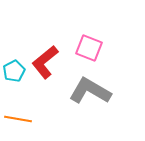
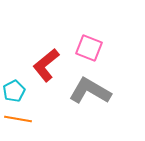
red L-shape: moved 1 px right, 3 px down
cyan pentagon: moved 20 px down
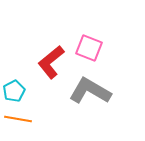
red L-shape: moved 5 px right, 3 px up
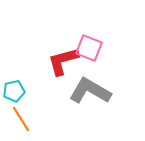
red L-shape: moved 12 px right, 1 px up; rotated 24 degrees clockwise
cyan pentagon: rotated 15 degrees clockwise
orange line: moved 3 px right; rotated 48 degrees clockwise
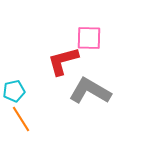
pink square: moved 10 px up; rotated 20 degrees counterclockwise
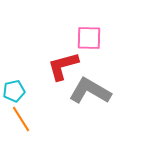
red L-shape: moved 5 px down
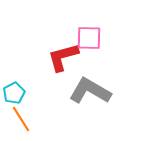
red L-shape: moved 9 px up
cyan pentagon: moved 2 px down; rotated 15 degrees counterclockwise
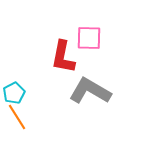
red L-shape: rotated 64 degrees counterclockwise
orange line: moved 4 px left, 2 px up
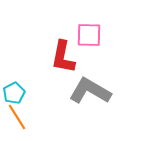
pink square: moved 3 px up
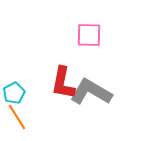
red L-shape: moved 26 px down
gray L-shape: moved 1 px right, 1 px down
